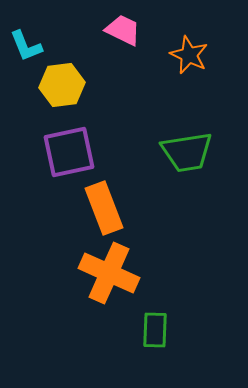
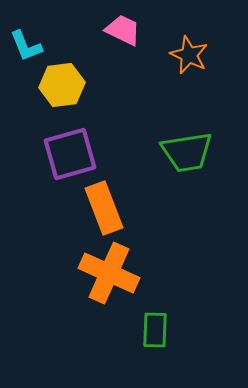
purple square: moved 1 px right, 2 px down; rotated 4 degrees counterclockwise
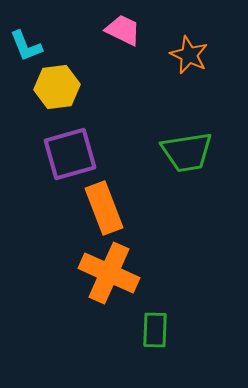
yellow hexagon: moved 5 px left, 2 px down
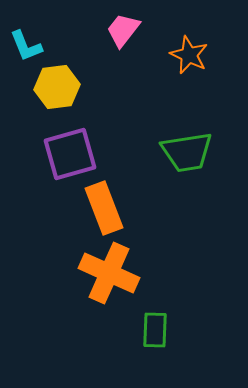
pink trapezoid: rotated 78 degrees counterclockwise
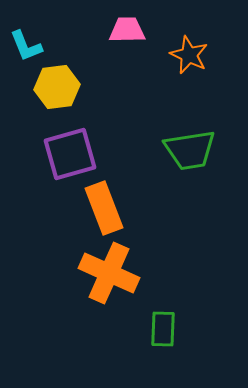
pink trapezoid: moved 4 px right; rotated 51 degrees clockwise
green trapezoid: moved 3 px right, 2 px up
green rectangle: moved 8 px right, 1 px up
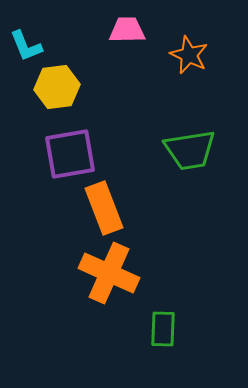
purple square: rotated 6 degrees clockwise
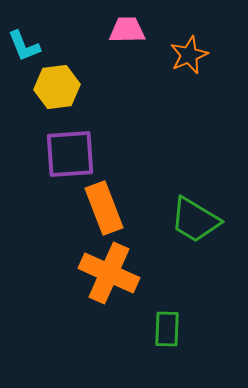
cyan L-shape: moved 2 px left
orange star: rotated 24 degrees clockwise
green trapezoid: moved 5 px right, 70 px down; rotated 40 degrees clockwise
purple square: rotated 6 degrees clockwise
green rectangle: moved 4 px right
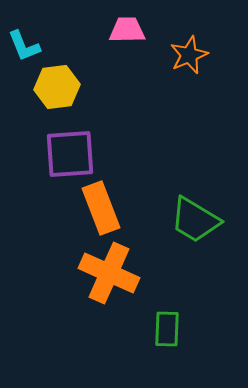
orange rectangle: moved 3 px left
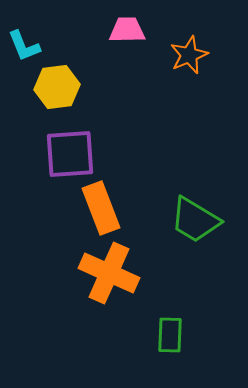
green rectangle: moved 3 px right, 6 px down
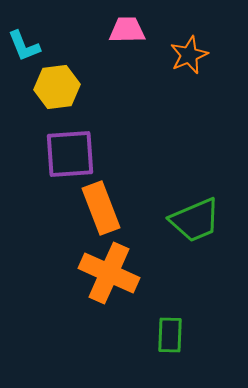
green trapezoid: rotated 54 degrees counterclockwise
